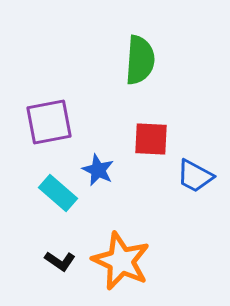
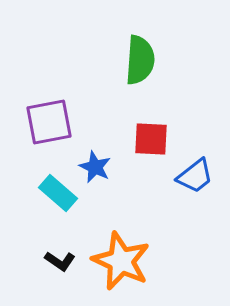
blue star: moved 3 px left, 3 px up
blue trapezoid: rotated 66 degrees counterclockwise
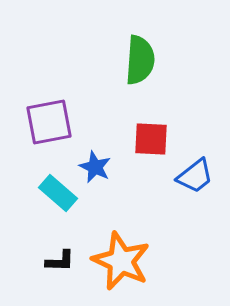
black L-shape: rotated 32 degrees counterclockwise
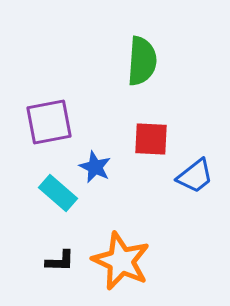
green semicircle: moved 2 px right, 1 px down
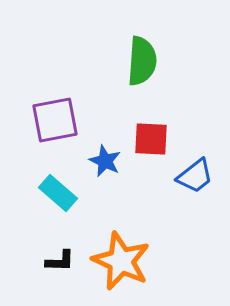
purple square: moved 6 px right, 2 px up
blue star: moved 10 px right, 6 px up
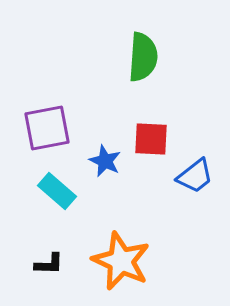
green semicircle: moved 1 px right, 4 px up
purple square: moved 8 px left, 8 px down
cyan rectangle: moved 1 px left, 2 px up
black L-shape: moved 11 px left, 3 px down
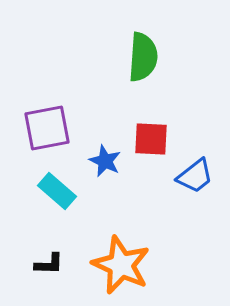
orange star: moved 4 px down
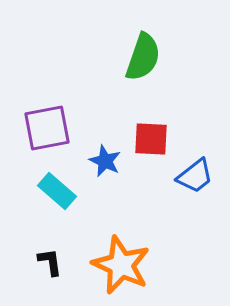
green semicircle: rotated 15 degrees clockwise
black L-shape: moved 1 px right, 2 px up; rotated 100 degrees counterclockwise
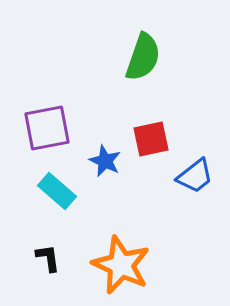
red square: rotated 15 degrees counterclockwise
black L-shape: moved 2 px left, 4 px up
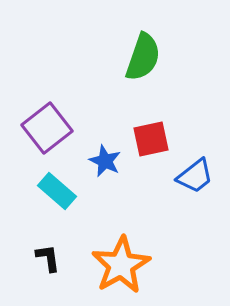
purple square: rotated 27 degrees counterclockwise
orange star: rotated 18 degrees clockwise
